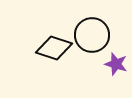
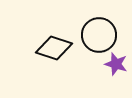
black circle: moved 7 px right
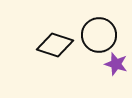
black diamond: moved 1 px right, 3 px up
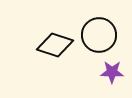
purple star: moved 4 px left, 8 px down; rotated 15 degrees counterclockwise
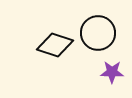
black circle: moved 1 px left, 2 px up
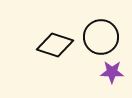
black circle: moved 3 px right, 4 px down
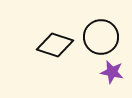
purple star: rotated 10 degrees clockwise
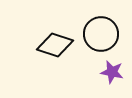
black circle: moved 3 px up
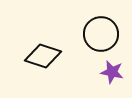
black diamond: moved 12 px left, 11 px down
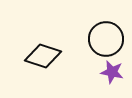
black circle: moved 5 px right, 5 px down
